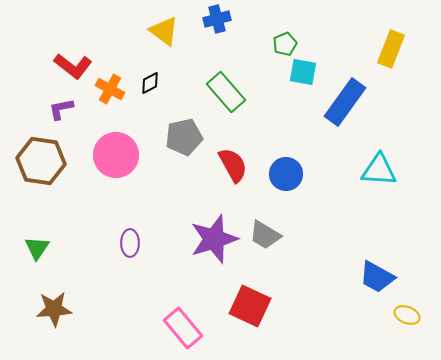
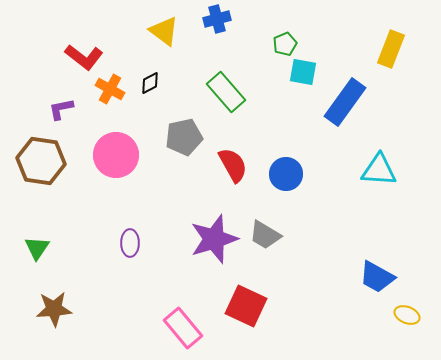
red L-shape: moved 11 px right, 9 px up
red square: moved 4 px left
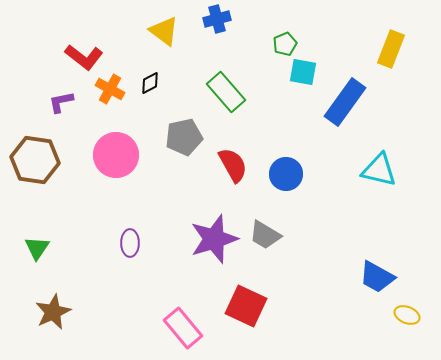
purple L-shape: moved 7 px up
brown hexagon: moved 6 px left, 1 px up
cyan triangle: rotated 9 degrees clockwise
brown star: moved 1 px left, 3 px down; rotated 21 degrees counterclockwise
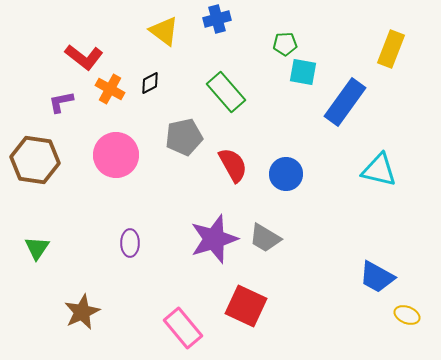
green pentagon: rotated 20 degrees clockwise
gray trapezoid: moved 3 px down
brown star: moved 29 px right
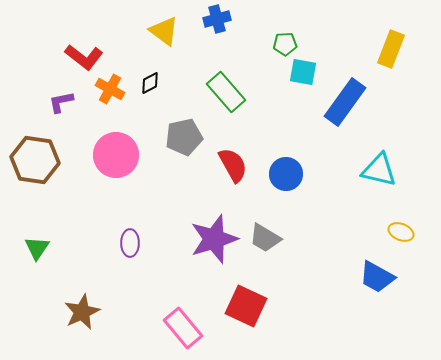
yellow ellipse: moved 6 px left, 83 px up
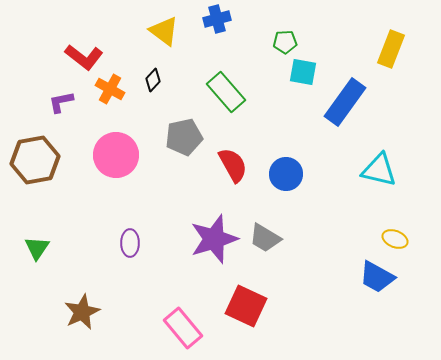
green pentagon: moved 2 px up
black diamond: moved 3 px right, 3 px up; rotated 20 degrees counterclockwise
brown hexagon: rotated 18 degrees counterclockwise
yellow ellipse: moved 6 px left, 7 px down
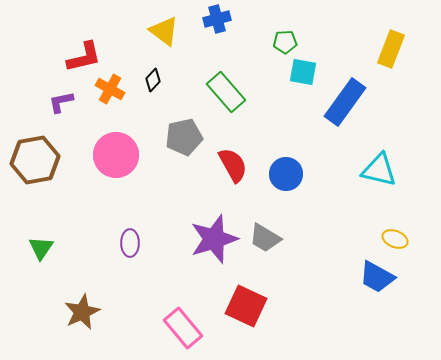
red L-shape: rotated 51 degrees counterclockwise
green triangle: moved 4 px right
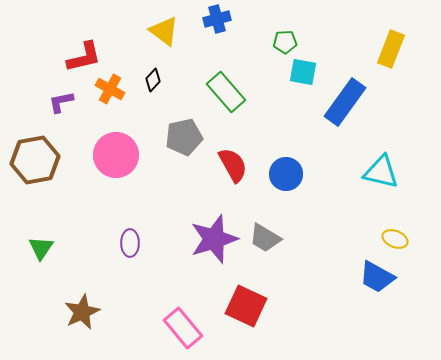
cyan triangle: moved 2 px right, 2 px down
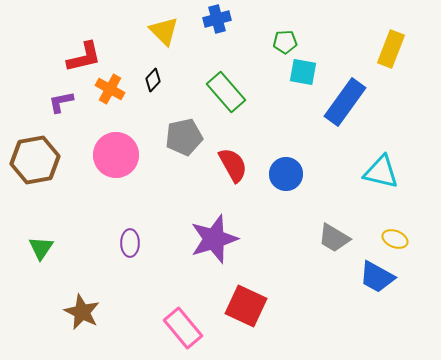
yellow triangle: rotated 8 degrees clockwise
gray trapezoid: moved 69 px right
brown star: rotated 21 degrees counterclockwise
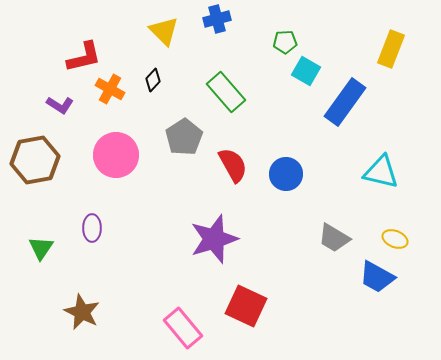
cyan square: moved 3 px right, 1 px up; rotated 20 degrees clockwise
purple L-shape: moved 1 px left, 3 px down; rotated 136 degrees counterclockwise
gray pentagon: rotated 21 degrees counterclockwise
purple ellipse: moved 38 px left, 15 px up
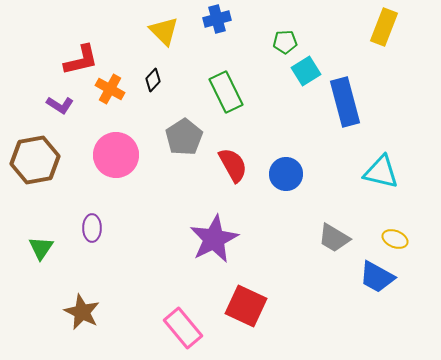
yellow rectangle: moved 7 px left, 22 px up
red L-shape: moved 3 px left, 3 px down
cyan square: rotated 28 degrees clockwise
green rectangle: rotated 15 degrees clockwise
blue rectangle: rotated 51 degrees counterclockwise
purple star: rotated 9 degrees counterclockwise
